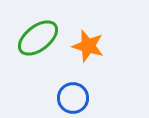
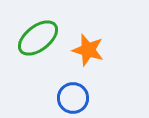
orange star: moved 4 px down
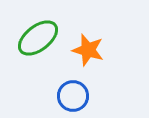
blue circle: moved 2 px up
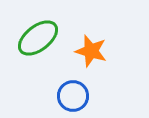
orange star: moved 3 px right, 1 px down
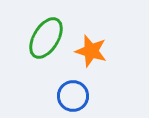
green ellipse: moved 8 px right; rotated 21 degrees counterclockwise
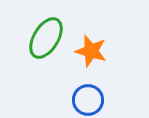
blue circle: moved 15 px right, 4 px down
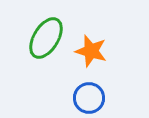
blue circle: moved 1 px right, 2 px up
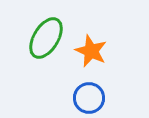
orange star: rotated 8 degrees clockwise
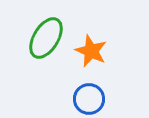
blue circle: moved 1 px down
